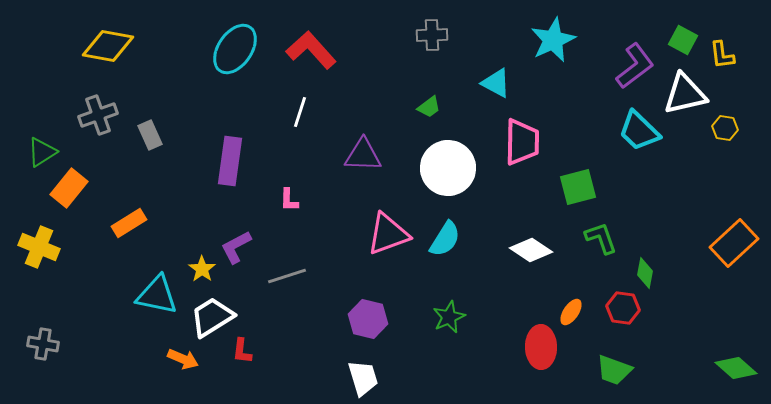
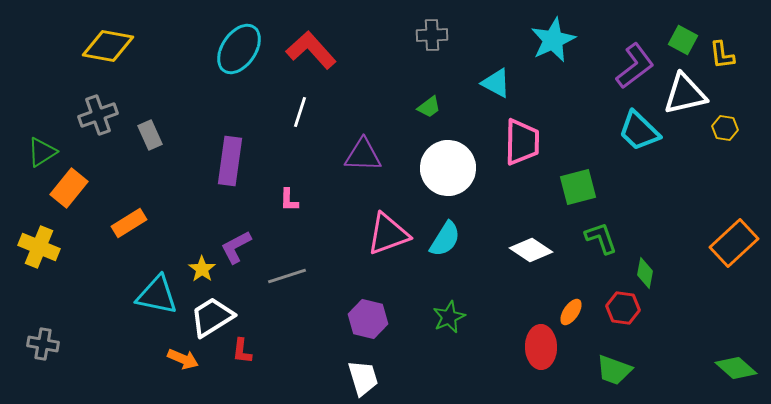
cyan ellipse at (235, 49): moved 4 px right
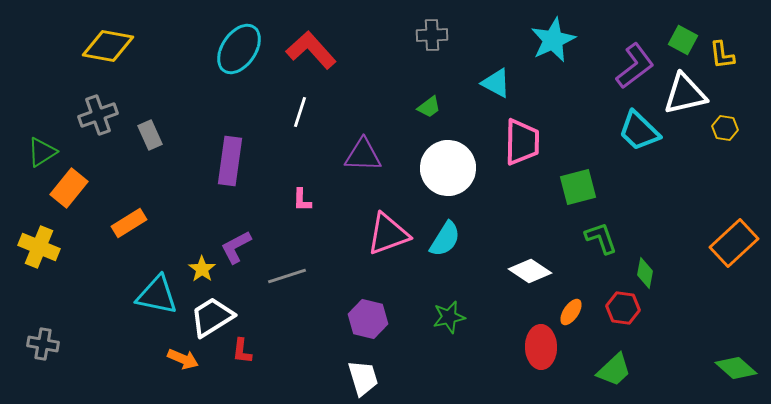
pink L-shape at (289, 200): moved 13 px right
white diamond at (531, 250): moved 1 px left, 21 px down
green star at (449, 317): rotated 12 degrees clockwise
green trapezoid at (614, 370): rotated 63 degrees counterclockwise
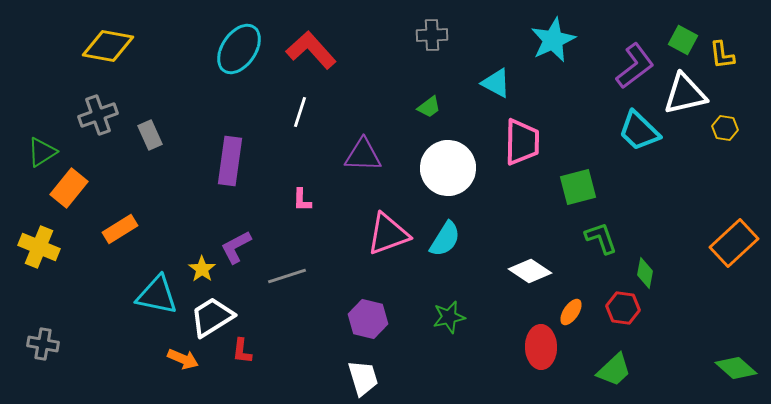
orange rectangle at (129, 223): moved 9 px left, 6 px down
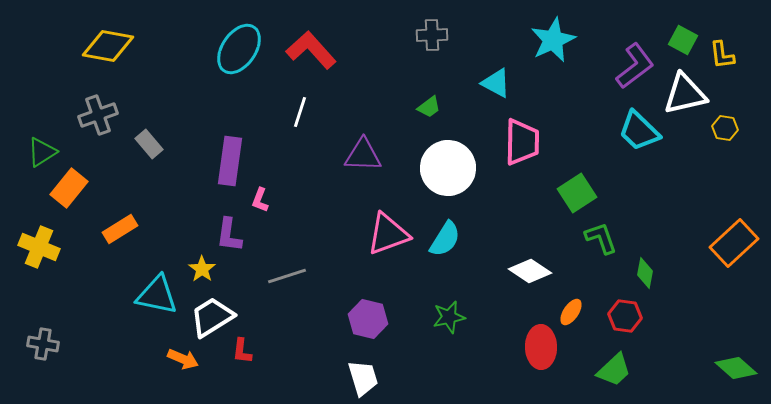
gray rectangle at (150, 135): moved 1 px left, 9 px down; rotated 16 degrees counterclockwise
green square at (578, 187): moved 1 px left, 6 px down; rotated 18 degrees counterclockwise
pink L-shape at (302, 200): moved 42 px left; rotated 20 degrees clockwise
purple L-shape at (236, 247): moved 7 px left, 12 px up; rotated 54 degrees counterclockwise
red hexagon at (623, 308): moved 2 px right, 8 px down
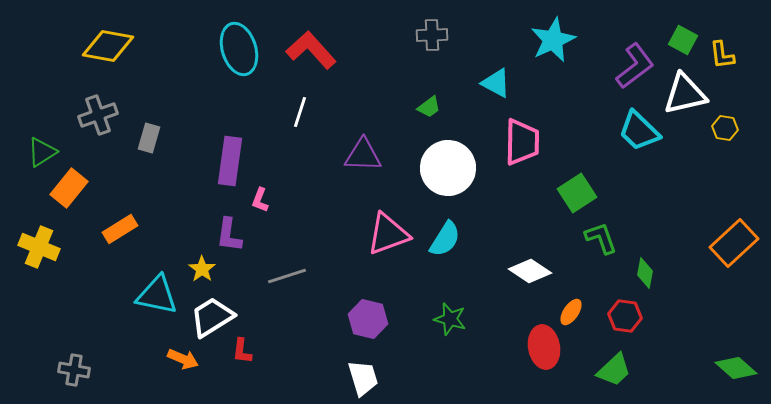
cyan ellipse at (239, 49): rotated 51 degrees counterclockwise
gray rectangle at (149, 144): moved 6 px up; rotated 56 degrees clockwise
green star at (449, 317): moved 1 px right, 2 px down; rotated 28 degrees clockwise
gray cross at (43, 344): moved 31 px right, 26 px down
red ellipse at (541, 347): moved 3 px right; rotated 9 degrees counterclockwise
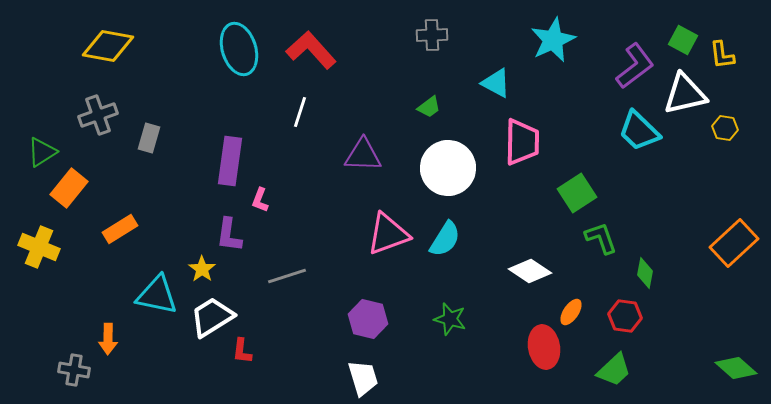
orange arrow at (183, 359): moved 75 px left, 20 px up; rotated 68 degrees clockwise
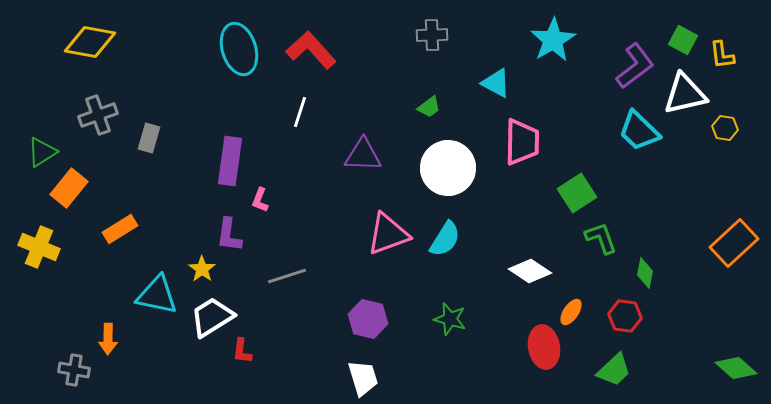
cyan star at (553, 40): rotated 6 degrees counterclockwise
yellow diamond at (108, 46): moved 18 px left, 4 px up
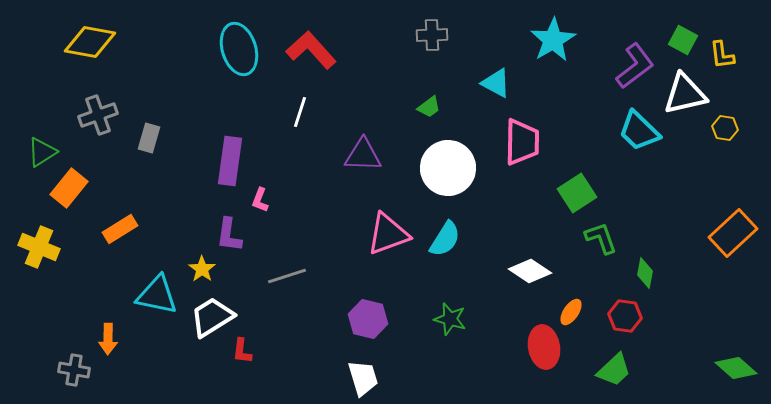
orange rectangle at (734, 243): moved 1 px left, 10 px up
